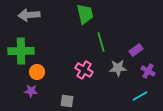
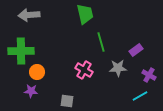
purple cross: moved 1 px right, 4 px down
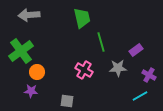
green trapezoid: moved 3 px left, 4 px down
green cross: rotated 35 degrees counterclockwise
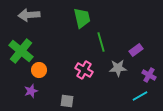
green cross: rotated 15 degrees counterclockwise
orange circle: moved 2 px right, 2 px up
purple star: rotated 24 degrees counterclockwise
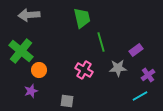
purple cross: moved 1 px left; rotated 24 degrees clockwise
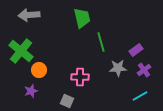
pink cross: moved 4 px left, 7 px down; rotated 30 degrees counterclockwise
purple cross: moved 4 px left, 5 px up
gray square: rotated 16 degrees clockwise
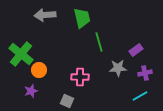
gray arrow: moved 16 px right
green line: moved 2 px left
green cross: moved 3 px down
purple cross: moved 1 px right, 3 px down; rotated 24 degrees clockwise
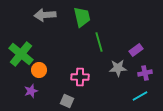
green trapezoid: moved 1 px up
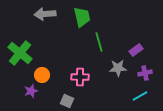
gray arrow: moved 1 px up
green cross: moved 1 px left, 1 px up
orange circle: moved 3 px right, 5 px down
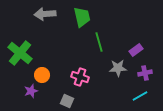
pink cross: rotated 18 degrees clockwise
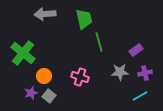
green trapezoid: moved 2 px right, 2 px down
green cross: moved 3 px right
gray star: moved 2 px right, 4 px down
orange circle: moved 2 px right, 1 px down
purple star: moved 2 px down
gray square: moved 18 px left, 5 px up; rotated 16 degrees clockwise
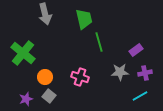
gray arrow: rotated 100 degrees counterclockwise
orange circle: moved 1 px right, 1 px down
purple star: moved 5 px left, 6 px down
